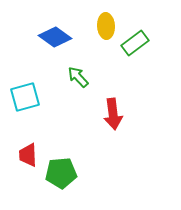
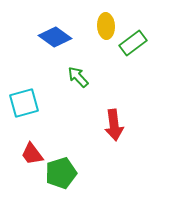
green rectangle: moved 2 px left
cyan square: moved 1 px left, 6 px down
red arrow: moved 1 px right, 11 px down
red trapezoid: moved 4 px right, 1 px up; rotated 35 degrees counterclockwise
green pentagon: rotated 12 degrees counterclockwise
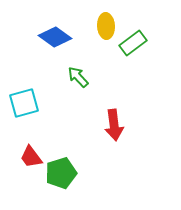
red trapezoid: moved 1 px left, 3 px down
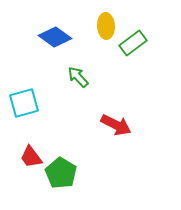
red arrow: moved 2 px right; rotated 56 degrees counterclockwise
green pentagon: rotated 24 degrees counterclockwise
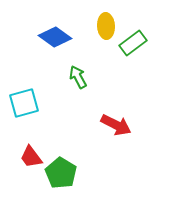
green arrow: rotated 15 degrees clockwise
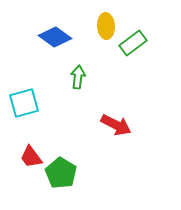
green arrow: rotated 35 degrees clockwise
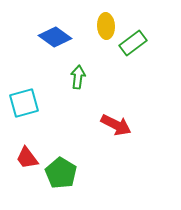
red trapezoid: moved 4 px left, 1 px down
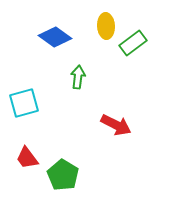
green pentagon: moved 2 px right, 2 px down
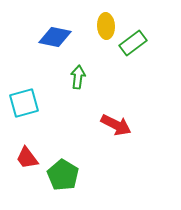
blue diamond: rotated 24 degrees counterclockwise
